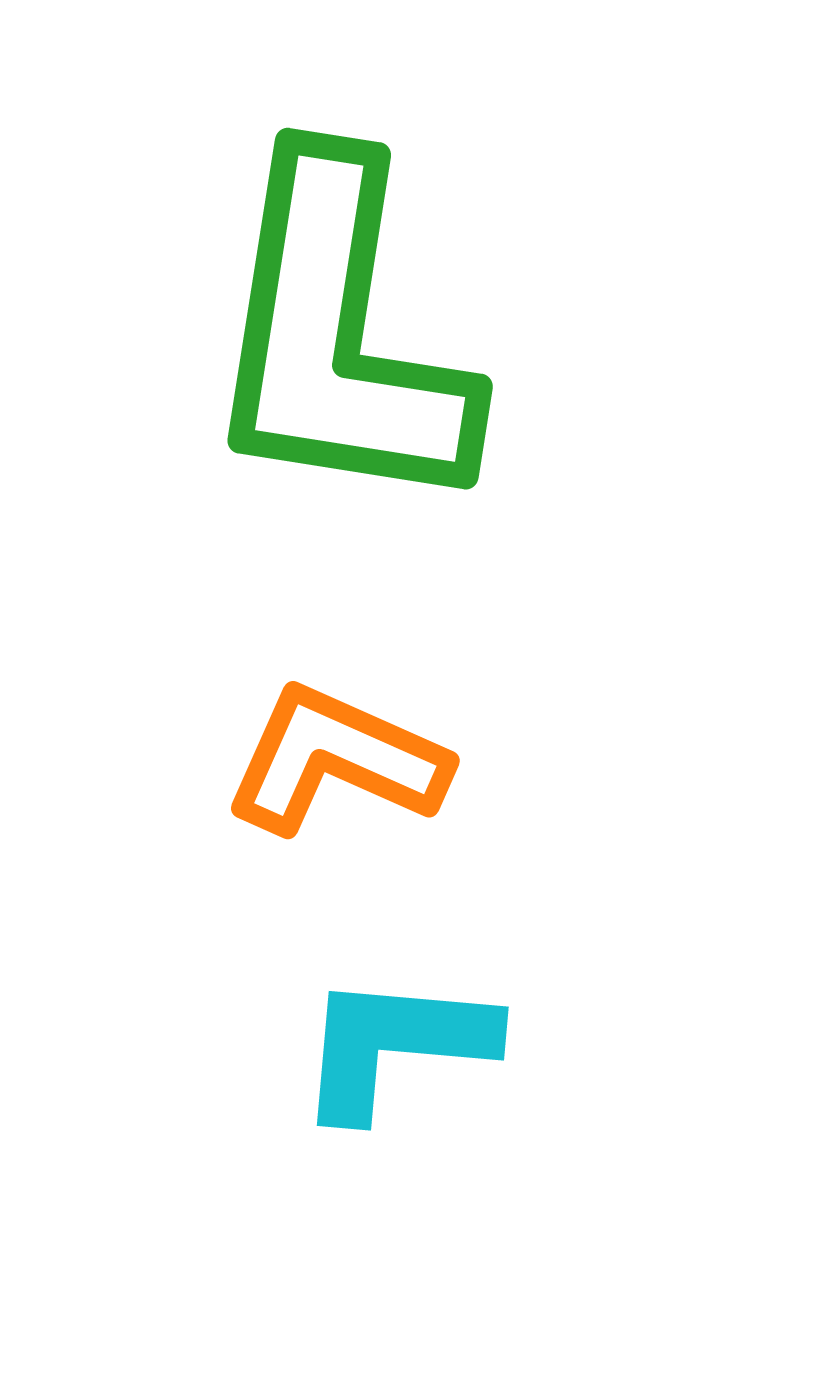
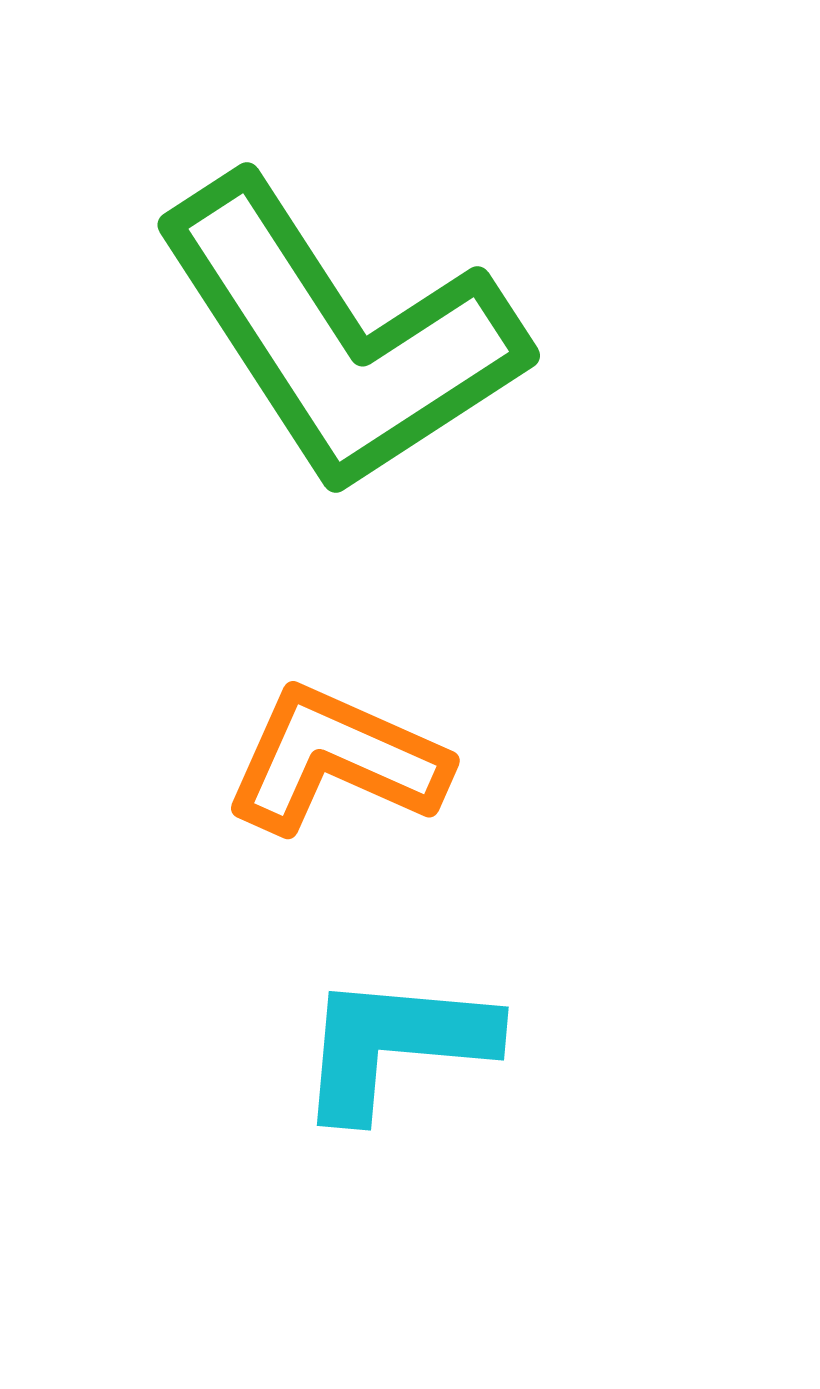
green L-shape: rotated 42 degrees counterclockwise
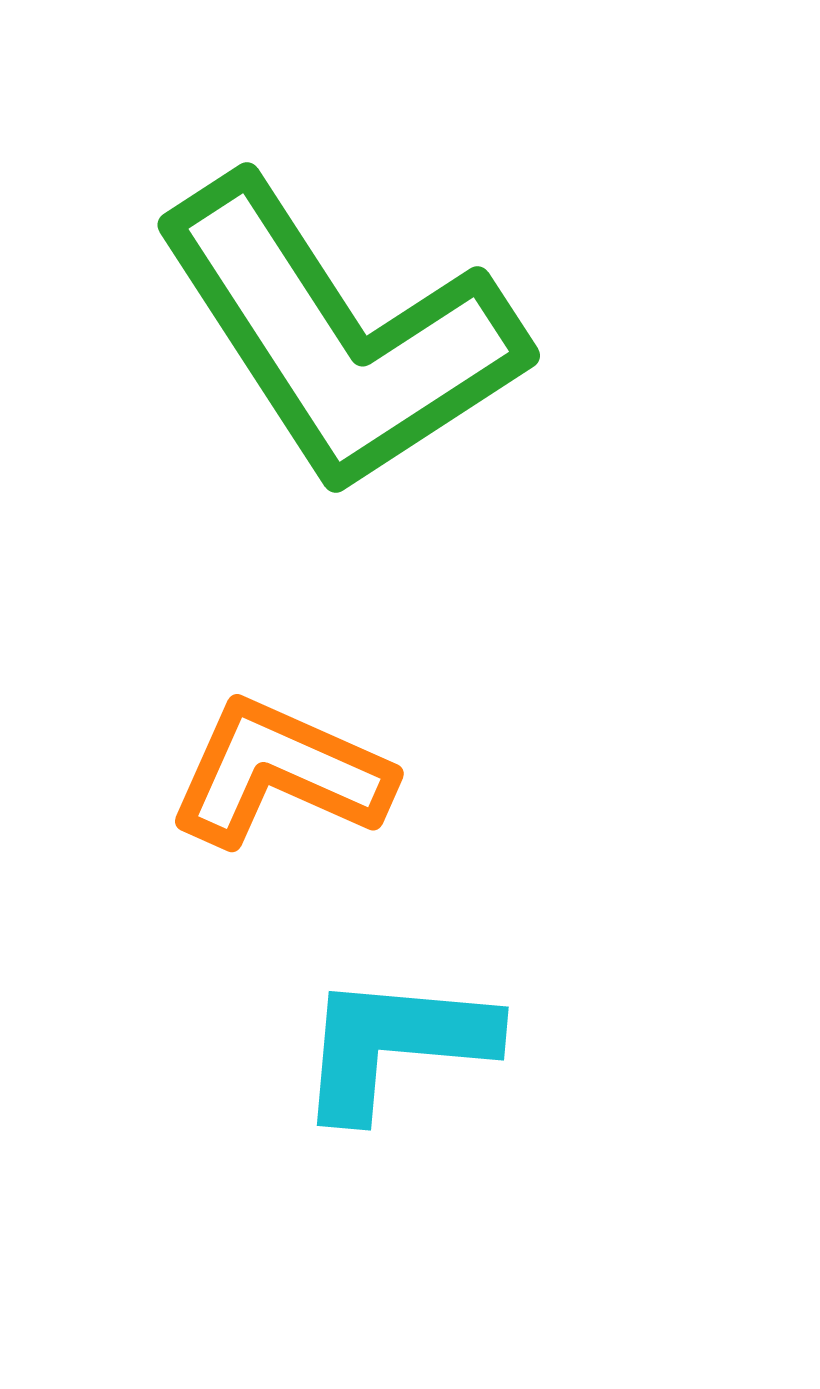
orange L-shape: moved 56 px left, 13 px down
